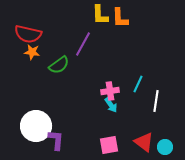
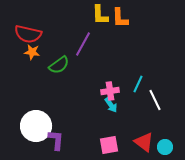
white line: moved 1 px left, 1 px up; rotated 35 degrees counterclockwise
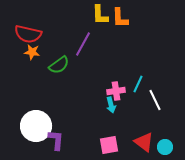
pink cross: moved 6 px right
cyan arrow: rotated 21 degrees clockwise
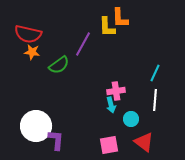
yellow L-shape: moved 7 px right, 12 px down
cyan line: moved 17 px right, 11 px up
white line: rotated 30 degrees clockwise
cyan circle: moved 34 px left, 28 px up
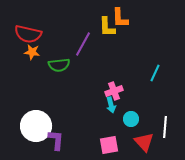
green semicircle: rotated 30 degrees clockwise
pink cross: moved 2 px left; rotated 12 degrees counterclockwise
white line: moved 10 px right, 27 px down
red triangle: rotated 10 degrees clockwise
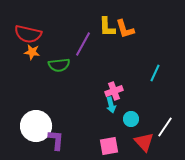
orange L-shape: moved 5 px right, 11 px down; rotated 15 degrees counterclockwise
white line: rotated 30 degrees clockwise
pink square: moved 1 px down
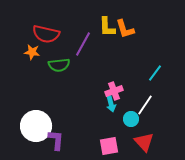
red semicircle: moved 18 px right
cyan line: rotated 12 degrees clockwise
cyan arrow: moved 1 px up
white line: moved 20 px left, 22 px up
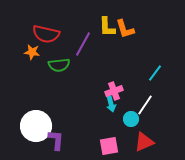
red triangle: rotated 50 degrees clockwise
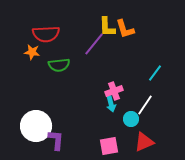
red semicircle: rotated 16 degrees counterclockwise
purple line: moved 11 px right; rotated 10 degrees clockwise
